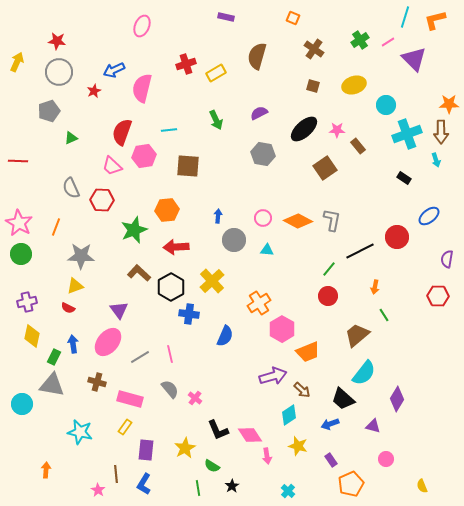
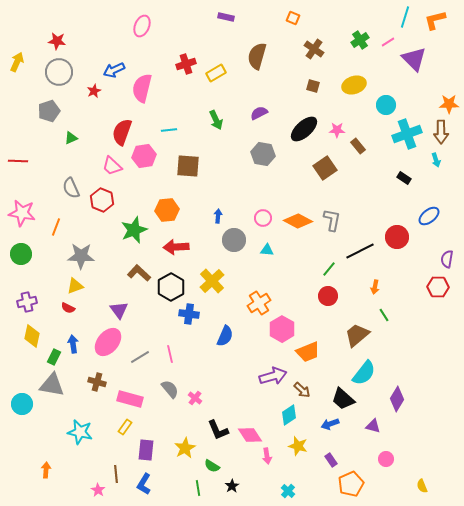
red hexagon at (102, 200): rotated 20 degrees clockwise
pink star at (19, 223): moved 3 px right, 10 px up; rotated 20 degrees counterclockwise
red hexagon at (438, 296): moved 9 px up
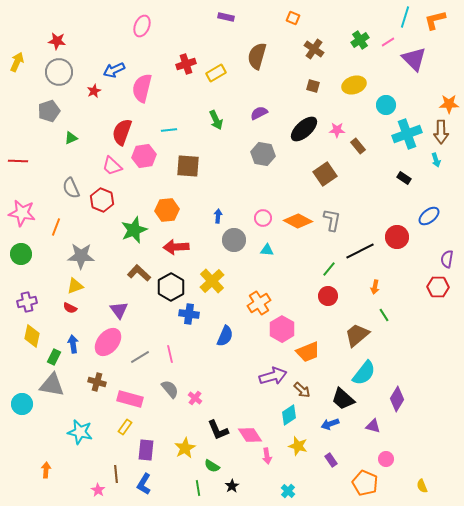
brown square at (325, 168): moved 6 px down
red semicircle at (68, 308): moved 2 px right
orange pentagon at (351, 484): moved 14 px right, 1 px up; rotated 25 degrees counterclockwise
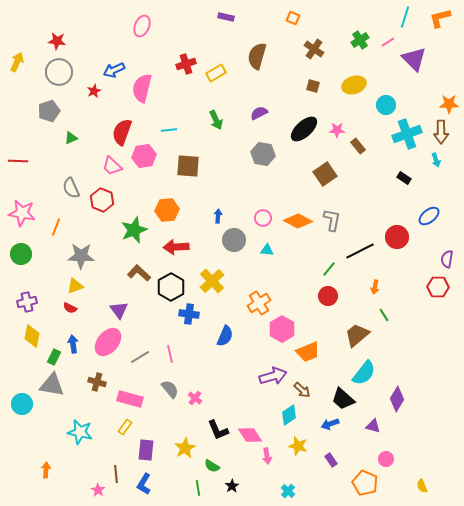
orange L-shape at (435, 20): moved 5 px right, 2 px up
